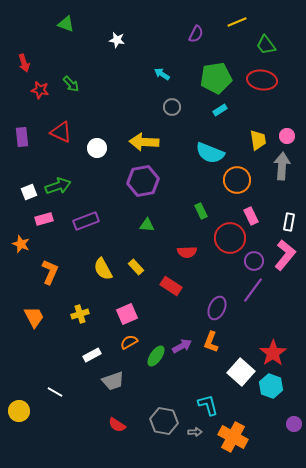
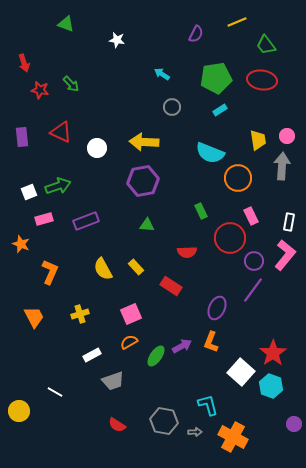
orange circle at (237, 180): moved 1 px right, 2 px up
pink square at (127, 314): moved 4 px right
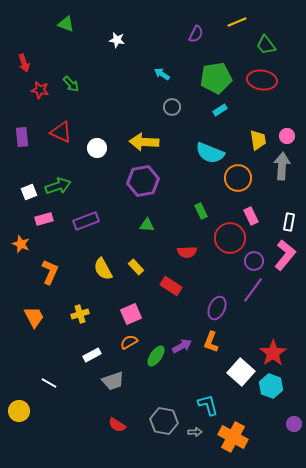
white line at (55, 392): moved 6 px left, 9 px up
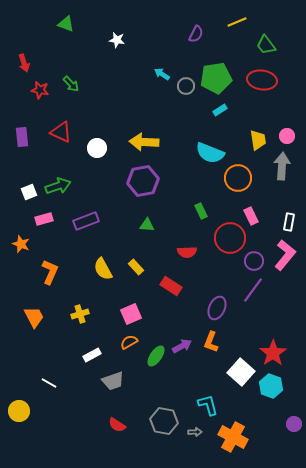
gray circle at (172, 107): moved 14 px right, 21 px up
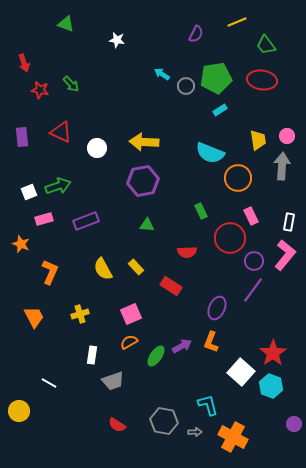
white rectangle at (92, 355): rotated 54 degrees counterclockwise
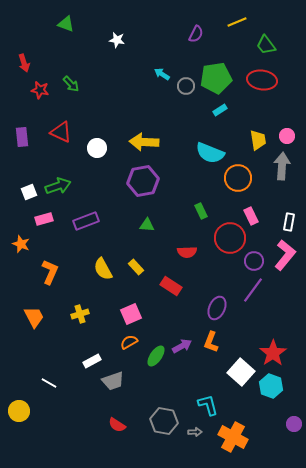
white rectangle at (92, 355): moved 6 px down; rotated 54 degrees clockwise
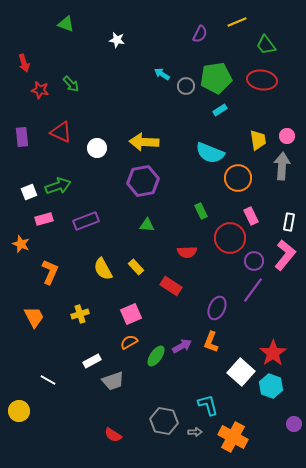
purple semicircle at (196, 34): moved 4 px right
white line at (49, 383): moved 1 px left, 3 px up
red semicircle at (117, 425): moved 4 px left, 10 px down
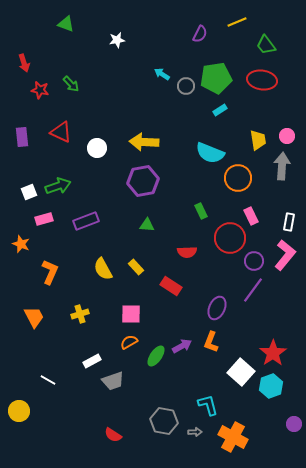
white star at (117, 40): rotated 21 degrees counterclockwise
pink square at (131, 314): rotated 25 degrees clockwise
cyan hexagon at (271, 386): rotated 20 degrees clockwise
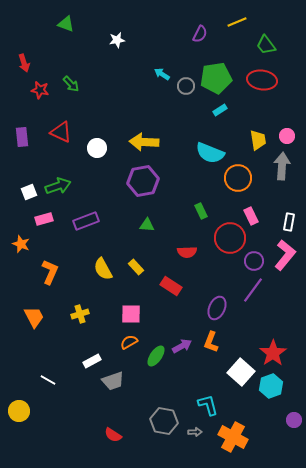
purple circle at (294, 424): moved 4 px up
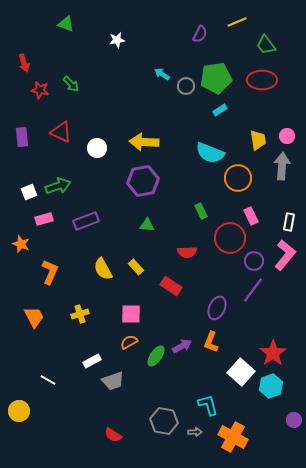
red ellipse at (262, 80): rotated 8 degrees counterclockwise
